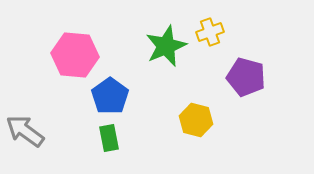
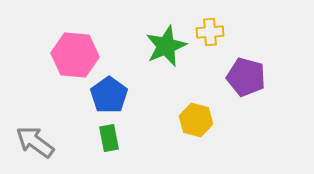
yellow cross: rotated 16 degrees clockwise
blue pentagon: moved 1 px left, 1 px up
gray arrow: moved 10 px right, 11 px down
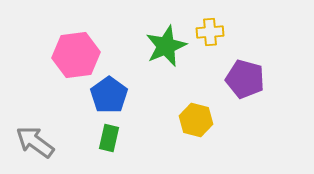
pink hexagon: moved 1 px right; rotated 12 degrees counterclockwise
purple pentagon: moved 1 px left, 2 px down
green rectangle: rotated 24 degrees clockwise
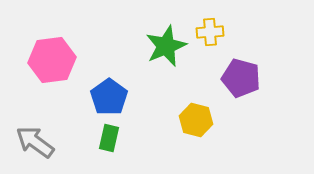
pink hexagon: moved 24 px left, 5 px down
purple pentagon: moved 4 px left, 1 px up
blue pentagon: moved 2 px down
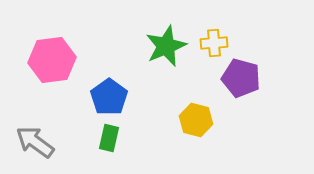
yellow cross: moved 4 px right, 11 px down
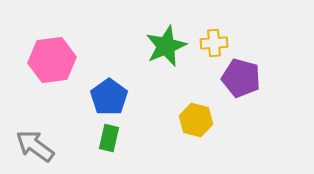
gray arrow: moved 4 px down
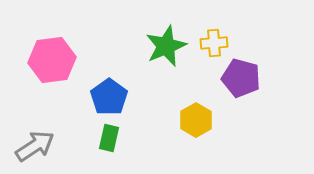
yellow hexagon: rotated 16 degrees clockwise
gray arrow: rotated 111 degrees clockwise
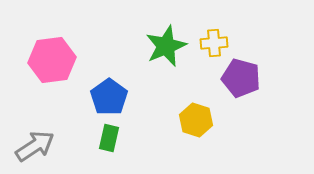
yellow hexagon: rotated 12 degrees counterclockwise
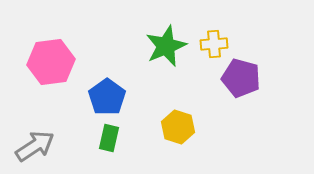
yellow cross: moved 1 px down
pink hexagon: moved 1 px left, 2 px down
blue pentagon: moved 2 px left
yellow hexagon: moved 18 px left, 7 px down
